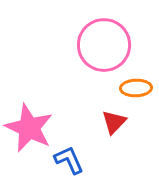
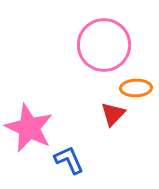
red triangle: moved 1 px left, 8 px up
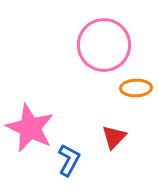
red triangle: moved 1 px right, 23 px down
pink star: moved 1 px right
blue L-shape: rotated 52 degrees clockwise
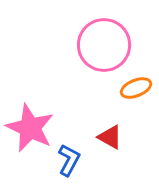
orange ellipse: rotated 20 degrees counterclockwise
red triangle: moved 4 px left; rotated 44 degrees counterclockwise
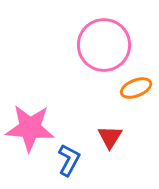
pink star: rotated 21 degrees counterclockwise
red triangle: rotated 32 degrees clockwise
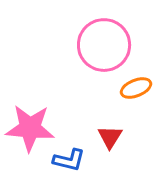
blue L-shape: rotated 76 degrees clockwise
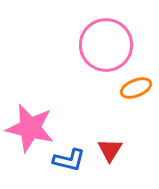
pink circle: moved 2 px right
pink star: rotated 9 degrees clockwise
red triangle: moved 13 px down
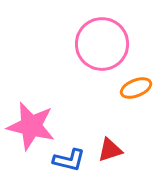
pink circle: moved 4 px left, 1 px up
pink star: moved 1 px right, 2 px up
red triangle: rotated 40 degrees clockwise
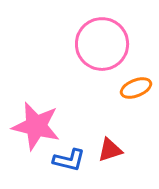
pink star: moved 5 px right
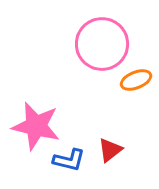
orange ellipse: moved 8 px up
red triangle: rotated 20 degrees counterclockwise
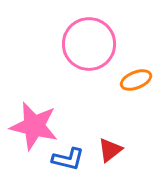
pink circle: moved 13 px left
pink star: moved 2 px left
blue L-shape: moved 1 px left, 1 px up
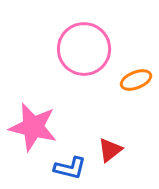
pink circle: moved 5 px left, 5 px down
pink star: moved 1 px left, 1 px down
blue L-shape: moved 2 px right, 9 px down
